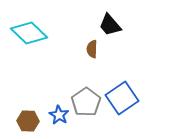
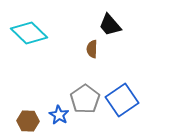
blue square: moved 2 px down
gray pentagon: moved 1 px left, 3 px up
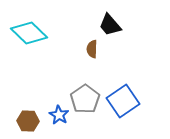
blue square: moved 1 px right, 1 px down
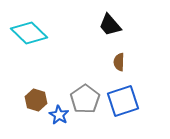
brown semicircle: moved 27 px right, 13 px down
blue square: rotated 16 degrees clockwise
brown hexagon: moved 8 px right, 21 px up; rotated 15 degrees clockwise
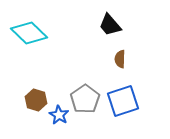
brown semicircle: moved 1 px right, 3 px up
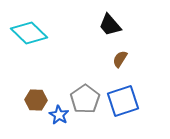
brown semicircle: rotated 30 degrees clockwise
brown hexagon: rotated 15 degrees counterclockwise
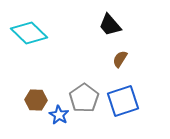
gray pentagon: moved 1 px left, 1 px up
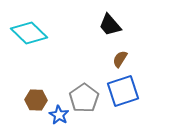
blue square: moved 10 px up
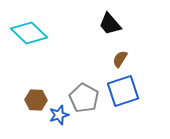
black trapezoid: moved 1 px up
gray pentagon: rotated 8 degrees counterclockwise
blue star: rotated 24 degrees clockwise
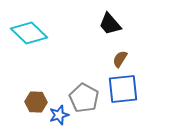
blue square: moved 2 px up; rotated 12 degrees clockwise
brown hexagon: moved 2 px down
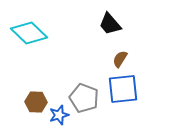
gray pentagon: rotated 8 degrees counterclockwise
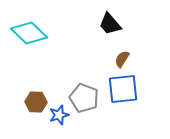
brown semicircle: moved 2 px right
